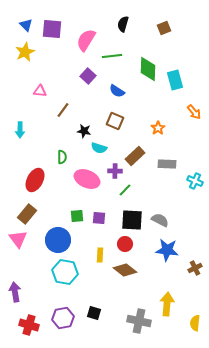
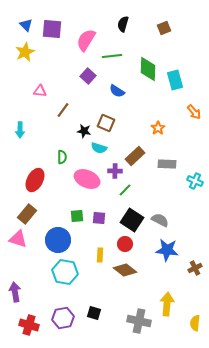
brown square at (115, 121): moved 9 px left, 2 px down
black square at (132, 220): rotated 30 degrees clockwise
pink triangle at (18, 239): rotated 36 degrees counterclockwise
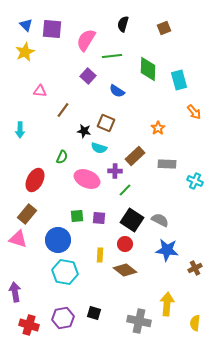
cyan rectangle at (175, 80): moved 4 px right
green semicircle at (62, 157): rotated 24 degrees clockwise
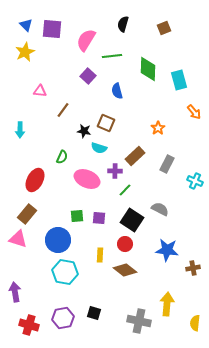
blue semicircle at (117, 91): rotated 42 degrees clockwise
gray rectangle at (167, 164): rotated 66 degrees counterclockwise
gray semicircle at (160, 220): moved 11 px up
brown cross at (195, 268): moved 2 px left; rotated 16 degrees clockwise
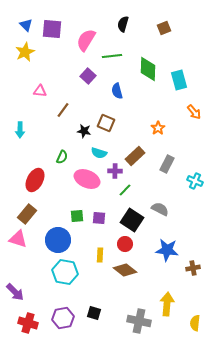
cyan semicircle at (99, 148): moved 5 px down
purple arrow at (15, 292): rotated 144 degrees clockwise
red cross at (29, 325): moved 1 px left, 2 px up
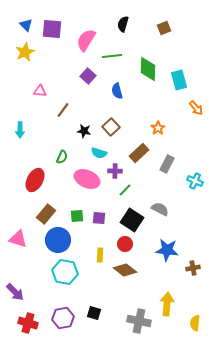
orange arrow at (194, 112): moved 2 px right, 4 px up
brown square at (106, 123): moved 5 px right, 4 px down; rotated 24 degrees clockwise
brown rectangle at (135, 156): moved 4 px right, 3 px up
brown rectangle at (27, 214): moved 19 px right
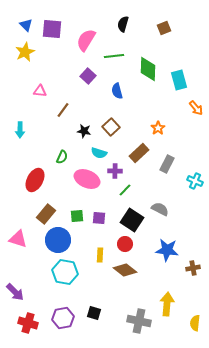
green line at (112, 56): moved 2 px right
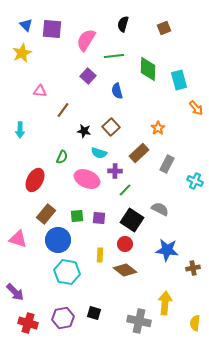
yellow star at (25, 52): moved 3 px left, 1 px down
cyan hexagon at (65, 272): moved 2 px right
yellow arrow at (167, 304): moved 2 px left, 1 px up
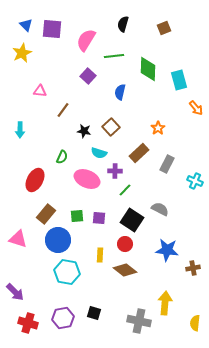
blue semicircle at (117, 91): moved 3 px right, 1 px down; rotated 28 degrees clockwise
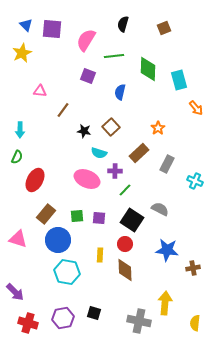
purple square at (88, 76): rotated 21 degrees counterclockwise
green semicircle at (62, 157): moved 45 px left
brown diamond at (125, 270): rotated 50 degrees clockwise
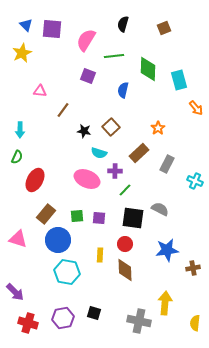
blue semicircle at (120, 92): moved 3 px right, 2 px up
black square at (132, 220): moved 1 px right, 2 px up; rotated 25 degrees counterclockwise
blue star at (167, 250): rotated 15 degrees counterclockwise
